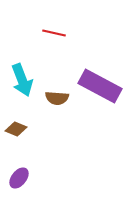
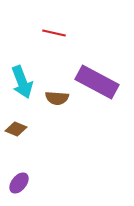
cyan arrow: moved 2 px down
purple rectangle: moved 3 px left, 4 px up
purple ellipse: moved 5 px down
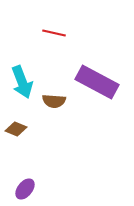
brown semicircle: moved 3 px left, 3 px down
purple ellipse: moved 6 px right, 6 px down
